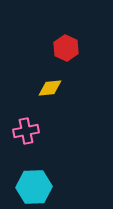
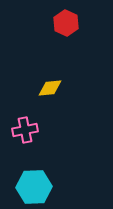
red hexagon: moved 25 px up
pink cross: moved 1 px left, 1 px up
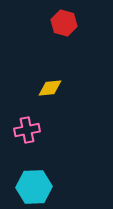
red hexagon: moved 2 px left; rotated 10 degrees counterclockwise
pink cross: moved 2 px right
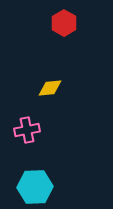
red hexagon: rotated 15 degrees clockwise
cyan hexagon: moved 1 px right
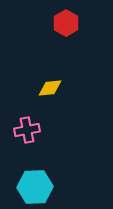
red hexagon: moved 2 px right
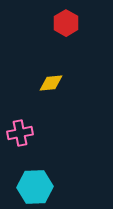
yellow diamond: moved 1 px right, 5 px up
pink cross: moved 7 px left, 3 px down
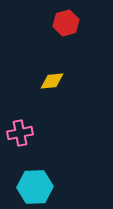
red hexagon: rotated 15 degrees clockwise
yellow diamond: moved 1 px right, 2 px up
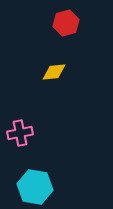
yellow diamond: moved 2 px right, 9 px up
cyan hexagon: rotated 12 degrees clockwise
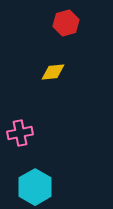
yellow diamond: moved 1 px left
cyan hexagon: rotated 20 degrees clockwise
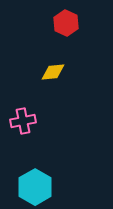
red hexagon: rotated 20 degrees counterclockwise
pink cross: moved 3 px right, 12 px up
